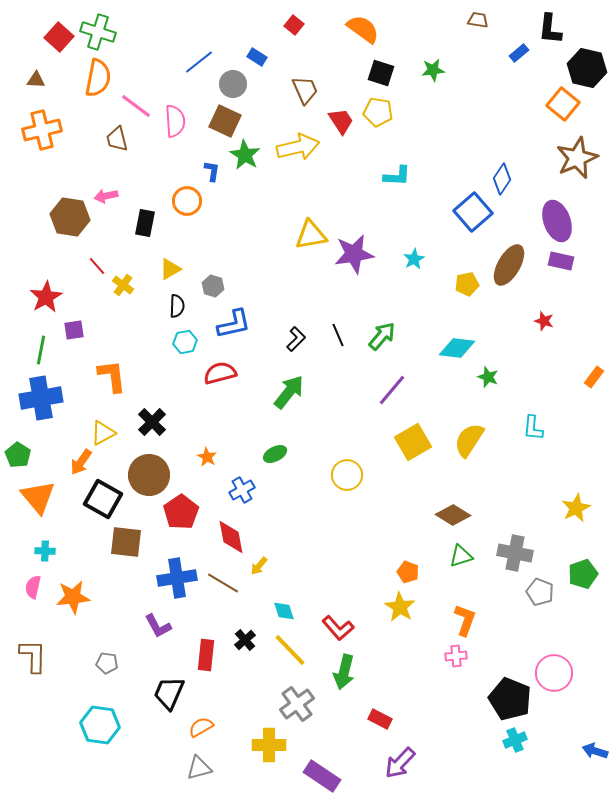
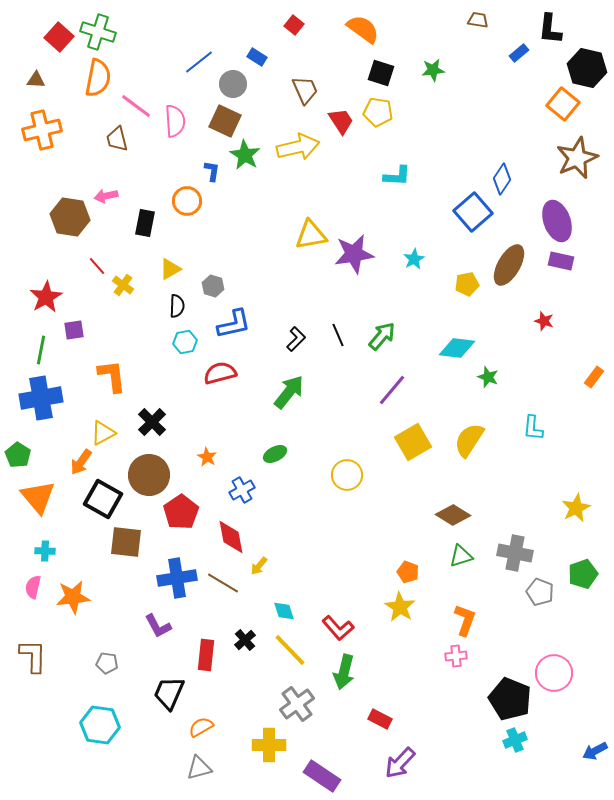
blue arrow at (595, 751): rotated 45 degrees counterclockwise
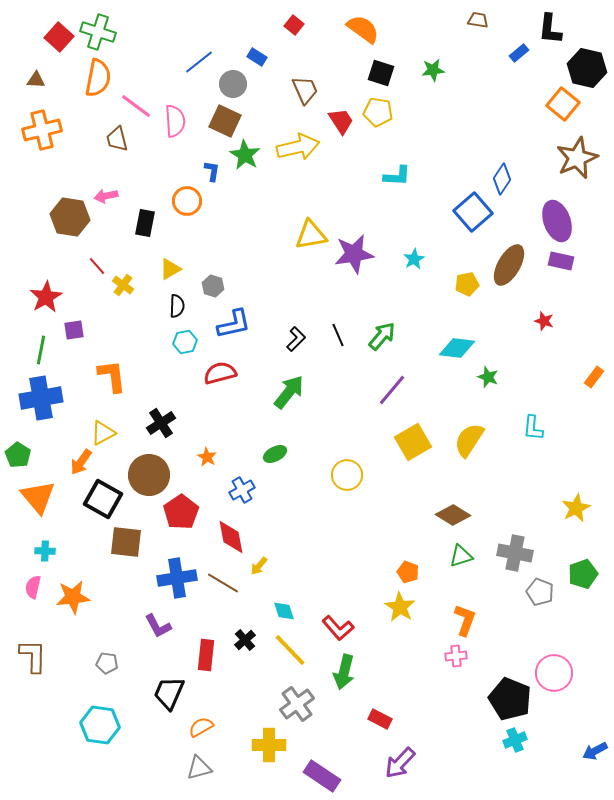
black cross at (152, 422): moved 9 px right, 1 px down; rotated 12 degrees clockwise
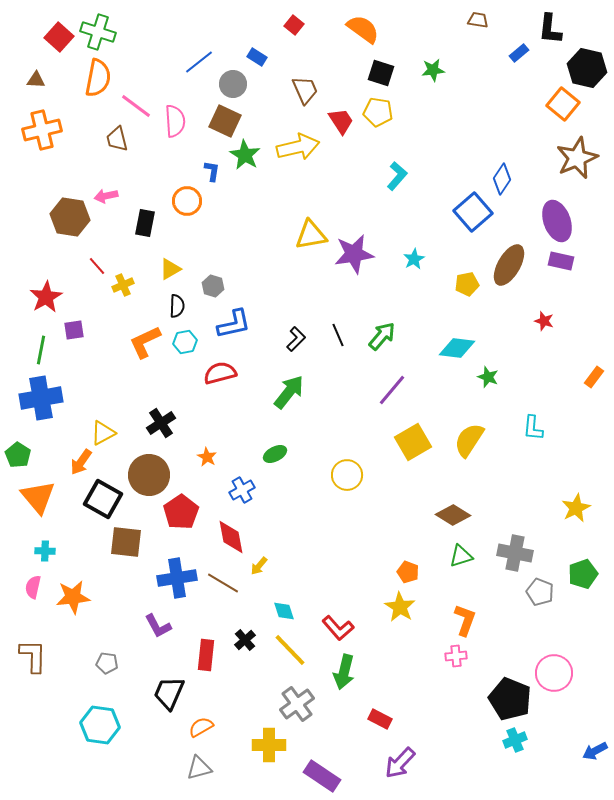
cyan L-shape at (397, 176): rotated 52 degrees counterclockwise
yellow cross at (123, 285): rotated 30 degrees clockwise
orange L-shape at (112, 376): moved 33 px right, 34 px up; rotated 108 degrees counterclockwise
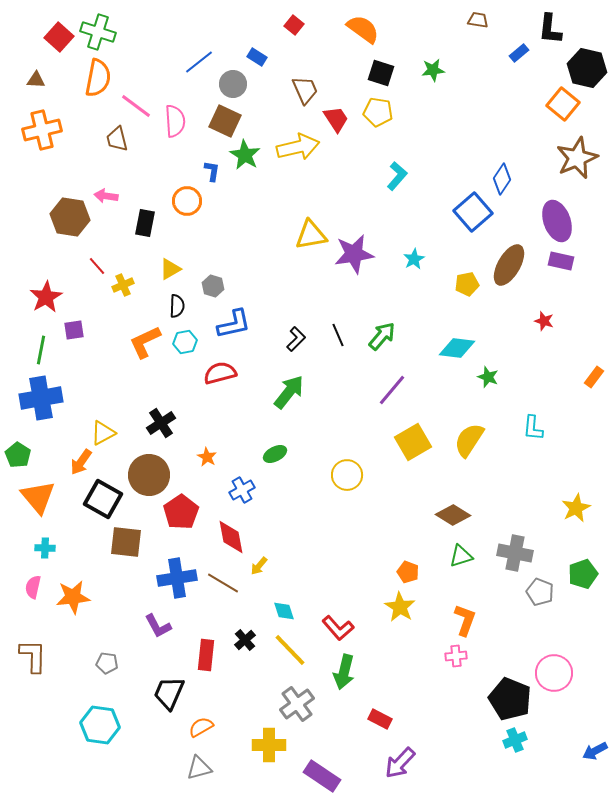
red trapezoid at (341, 121): moved 5 px left, 2 px up
pink arrow at (106, 196): rotated 20 degrees clockwise
cyan cross at (45, 551): moved 3 px up
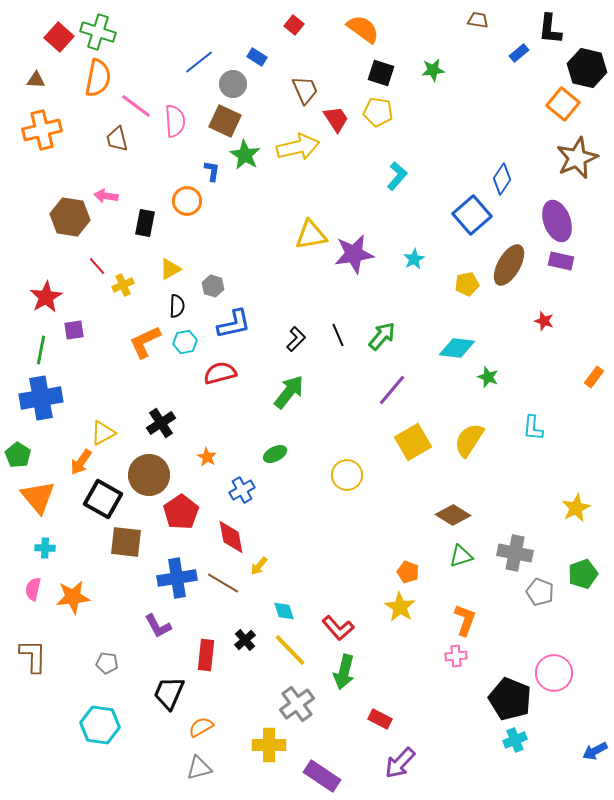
blue square at (473, 212): moved 1 px left, 3 px down
pink semicircle at (33, 587): moved 2 px down
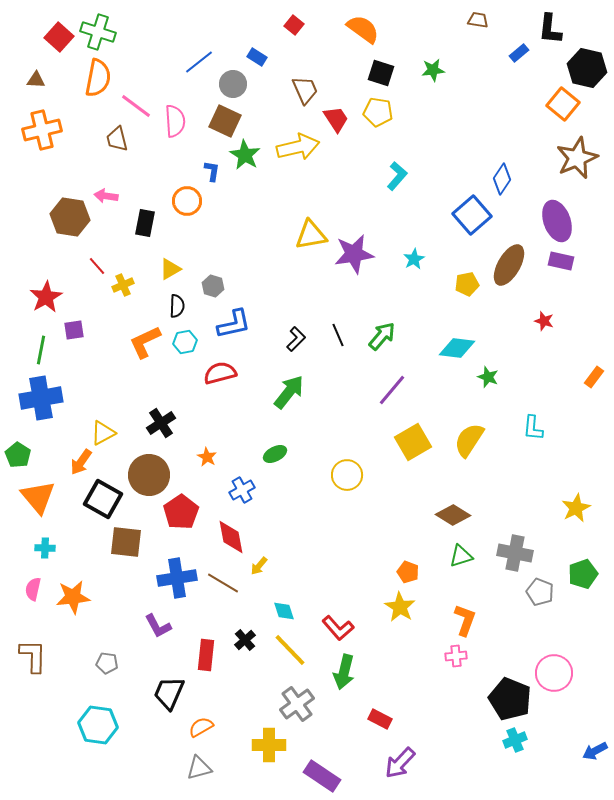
cyan hexagon at (100, 725): moved 2 px left
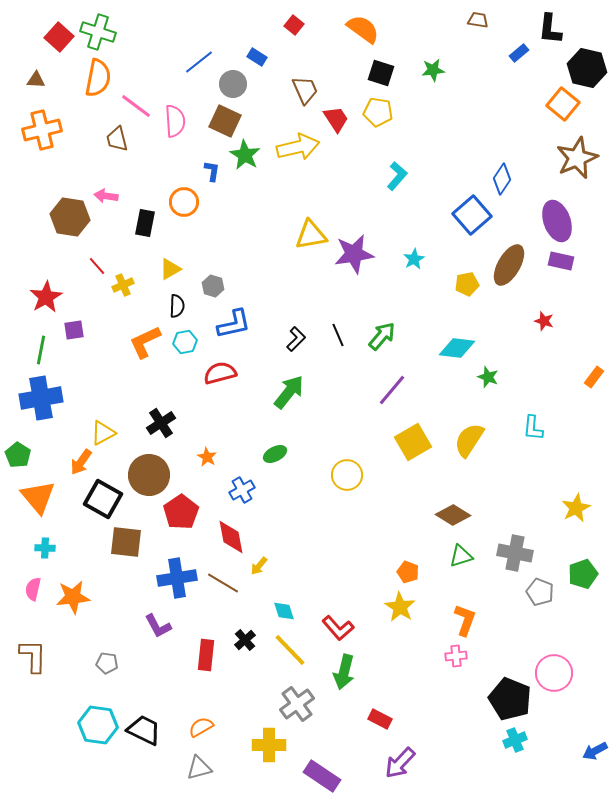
orange circle at (187, 201): moved 3 px left, 1 px down
black trapezoid at (169, 693): moved 25 px left, 37 px down; rotated 93 degrees clockwise
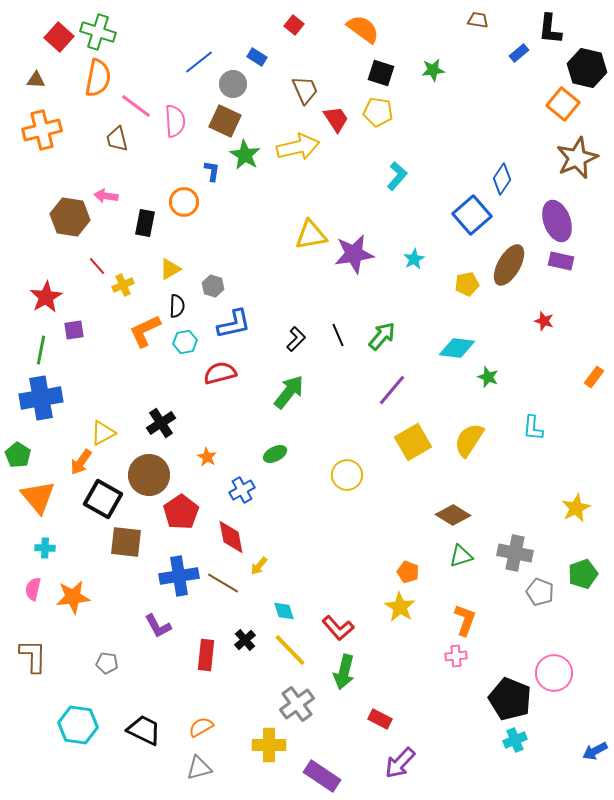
orange L-shape at (145, 342): moved 11 px up
blue cross at (177, 578): moved 2 px right, 2 px up
cyan hexagon at (98, 725): moved 20 px left
